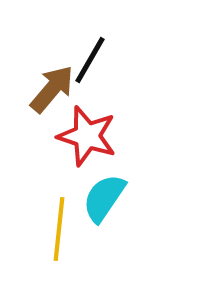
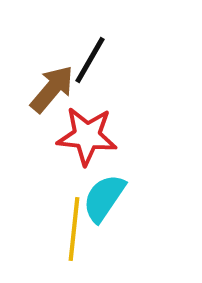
red star: rotated 12 degrees counterclockwise
yellow line: moved 15 px right
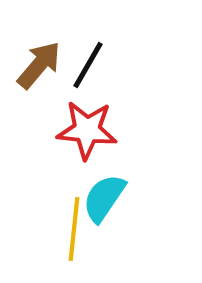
black line: moved 2 px left, 5 px down
brown arrow: moved 13 px left, 24 px up
red star: moved 6 px up
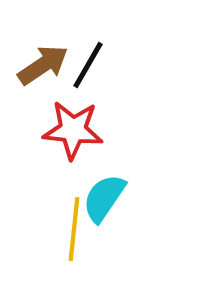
brown arrow: moved 4 px right; rotated 16 degrees clockwise
red star: moved 14 px left
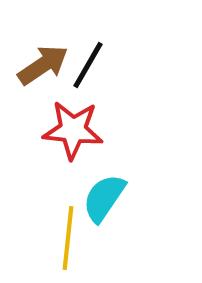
yellow line: moved 6 px left, 9 px down
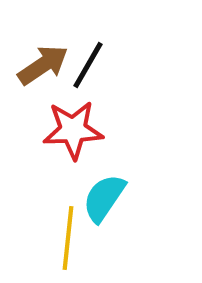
red star: rotated 8 degrees counterclockwise
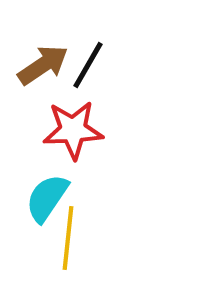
cyan semicircle: moved 57 px left
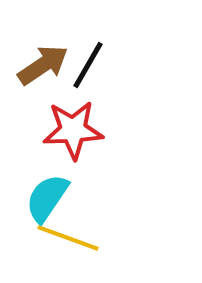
yellow line: rotated 76 degrees counterclockwise
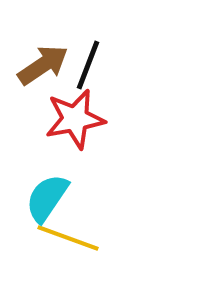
black line: rotated 9 degrees counterclockwise
red star: moved 2 px right, 11 px up; rotated 8 degrees counterclockwise
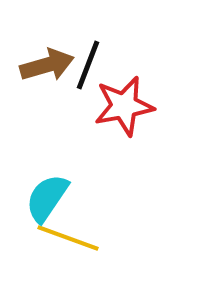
brown arrow: moved 4 px right; rotated 18 degrees clockwise
red star: moved 49 px right, 13 px up
